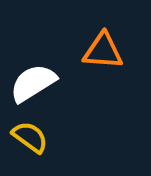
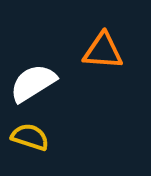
yellow semicircle: rotated 18 degrees counterclockwise
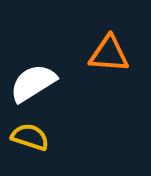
orange triangle: moved 6 px right, 3 px down
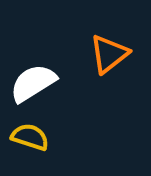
orange triangle: rotated 42 degrees counterclockwise
